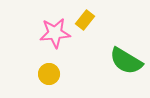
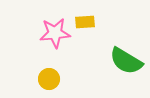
yellow rectangle: moved 2 px down; rotated 48 degrees clockwise
yellow circle: moved 5 px down
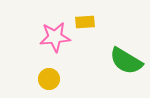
pink star: moved 4 px down
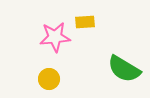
green semicircle: moved 2 px left, 8 px down
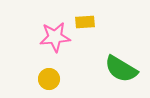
green semicircle: moved 3 px left
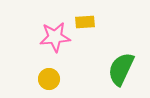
green semicircle: rotated 84 degrees clockwise
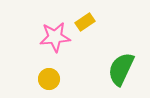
yellow rectangle: rotated 30 degrees counterclockwise
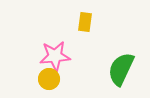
yellow rectangle: rotated 48 degrees counterclockwise
pink star: moved 19 px down
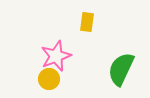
yellow rectangle: moved 2 px right
pink star: moved 1 px right; rotated 16 degrees counterclockwise
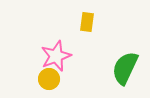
green semicircle: moved 4 px right, 1 px up
